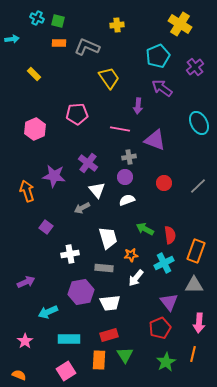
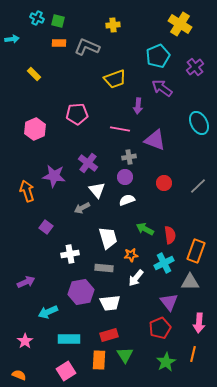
yellow cross at (117, 25): moved 4 px left
yellow trapezoid at (109, 78): moved 6 px right, 1 px down; rotated 105 degrees clockwise
gray triangle at (194, 285): moved 4 px left, 3 px up
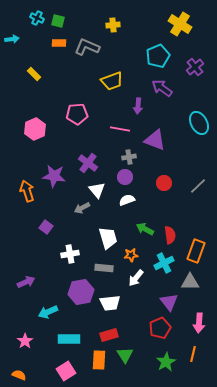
yellow trapezoid at (115, 79): moved 3 px left, 2 px down
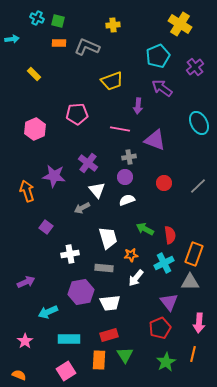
orange rectangle at (196, 251): moved 2 px left, 3 px down
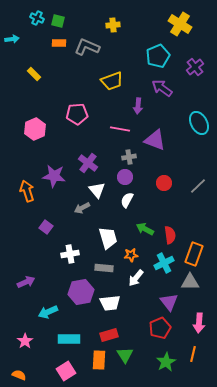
white semicircle at (127, 200): rotated 42 degrees counterclockwise
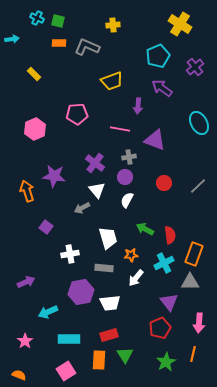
purple cross at (88, 163): moved 7 px right
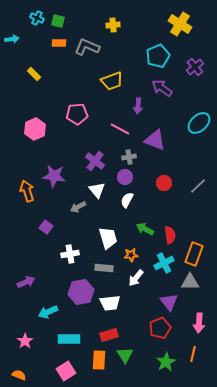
cyan ellipse at (199, 123): rotated 75 degrees clockwise
pink line at (120, 129): rotated 18 degrees clockwise
purple cross at (95, 163): moved 2 px up
gray arrow at (82, 208): moved 4 px left, 1 px up
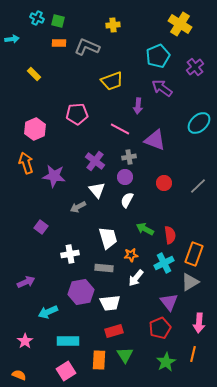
orange arrow at (27, 191): moved 1 px left, 28 px up
purple square at (46, 227): moved 5 px left
gray triangle at (190, 282): rotated 30 degrees counterclockwise
red rectangle at (109, 335): moved 5 px right, 4 px up
cyan rectangle at (69, 339): moved 1 px left, 2 px down
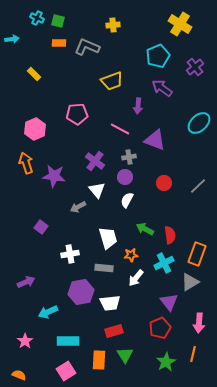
orange rectangle at (194, 254): moved 3 px right
